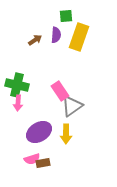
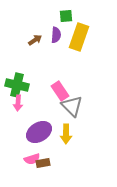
gray triangle: rotated 40 degrees counterclockwise
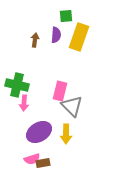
brown arrow: rotated 48 degrees counterclockwise
pink rectangle: rotated 48 degrees clockwise
pink arrow: moved 6 px right
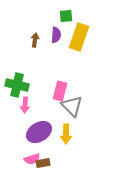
pink arrow: moved 1 px right, 2 px down
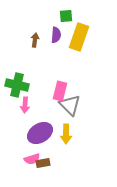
gray triangle: moved 2 px left, 1 px up
purple ellipse: moved 1 px right, 1 px down
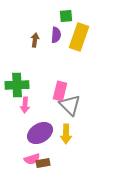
green cross: rotated 15 degrees counterclockwise
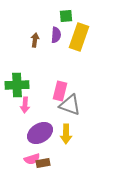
gray triangle: rotated 25 degrees counterclockwise
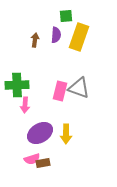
gray triangle: moved 9 px right, 17 px up
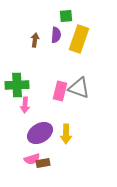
yellow rectangle: moved 2 px down
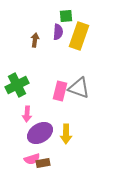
purple semicircle: moved 2 px right, 3 px up
yellow rectangle: moved 3 px up
green cross: rotated 25 degrees counterclockwise
pink arrow: moved 2 px right, 9 px down
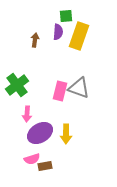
green cross: rotated 10 degrees counterclockwise
brown rectangle: moved 2 px right, 3 px down
